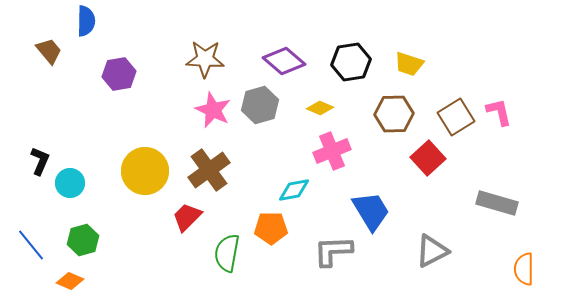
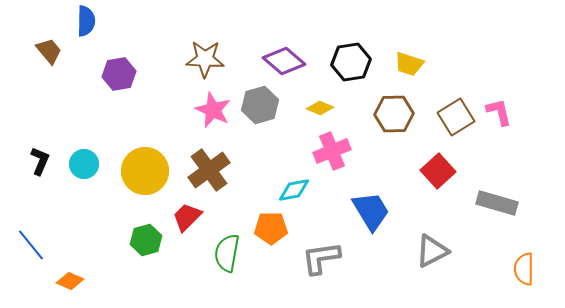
red square: moved 10 px right, 13 px down
cyan circle: moved 14 px right, 19 px up
green hexagon: moved 63 px right
gray L-shape: moved 12 px left, 7 px down; rotated 6 degrees counterclockwise
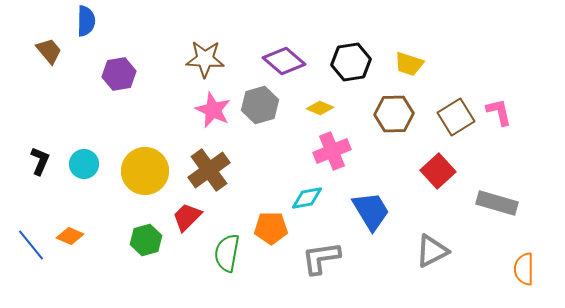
cyan diamond: moved 13 px right, 8 px down
orange diamond: moved 45 px up
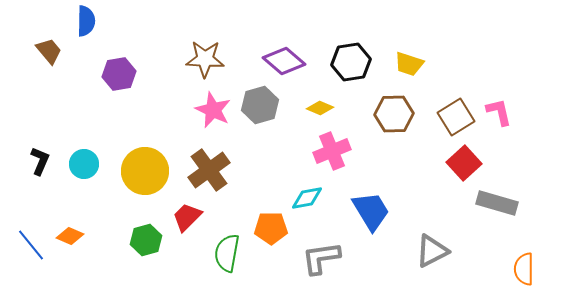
red square: moved 26 px right, 8 px up
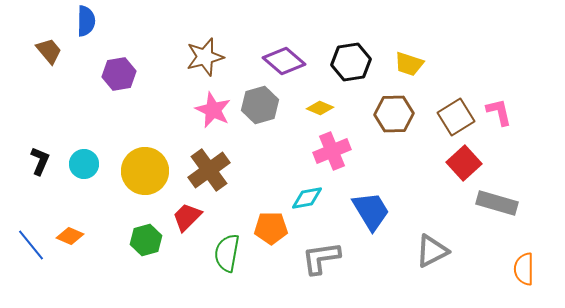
brown star: moved 2 px up; rotated 18 degrees counterclockwise
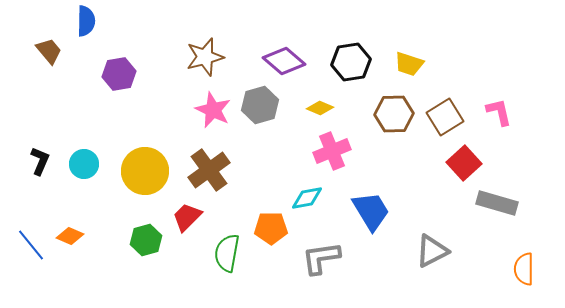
brown square: moved 11 px left
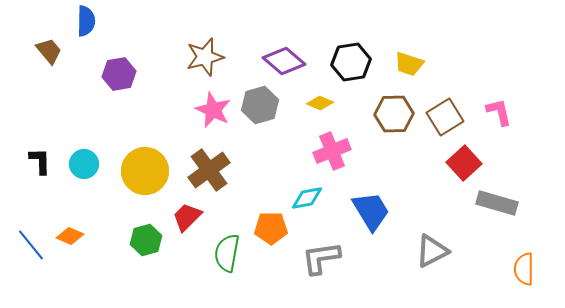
yellow diamond: moved 5 px up
black L-shape: rotated 24 degrees counterclockwise
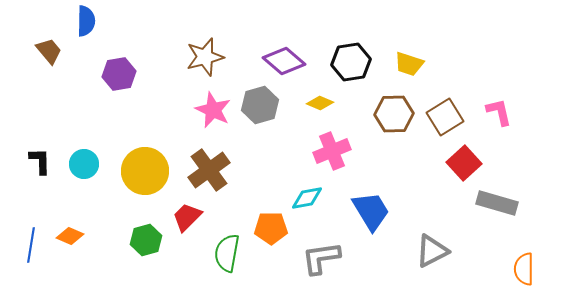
blue line: rotated 48 degrees clockwise
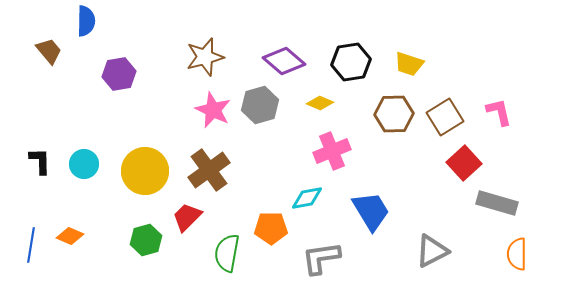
orange semicircle: moved 7 px left, 15 px up
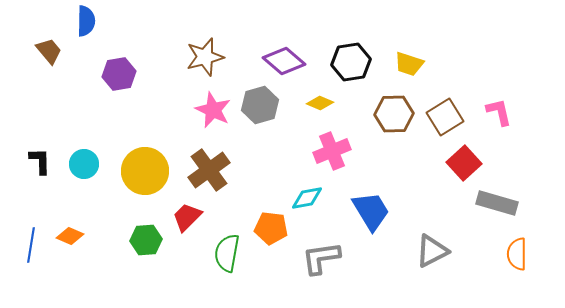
orange pentagon: rotated 8 degrees clockwise
green hexagon: rotated 12 degrees clockwise
